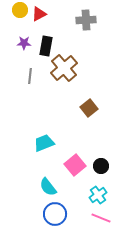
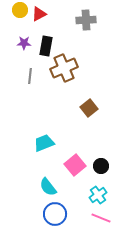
brown cross: rotated 16 degrees clockwise
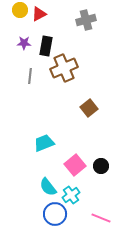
gray cross: rotated 12 degrees counterclockwise
cyan cross: moved 27 px left
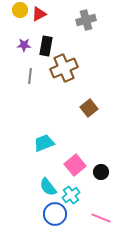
purple star: moved 2 px down
black circle: moved 6 px down
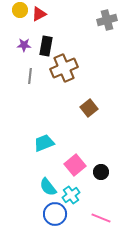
gray cross: moved 21 px right
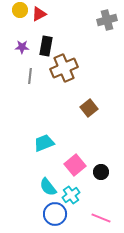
purple star: moved 2 px left, 2 px down
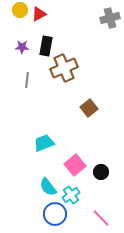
gray cross: moved 3 px right, 2 px up
gray line: moved 3 px left, 4 px down
pink line: rotated 24 degrees clockwise
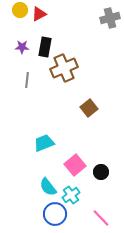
black rectangle: moved 1 px left, 1 px down
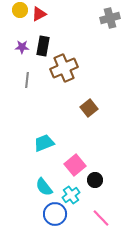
black rectangle: moved 2 px left, 1 px up
black circle: moved 6 px left, 8 px down
cyan semicircle: moved 4 px left
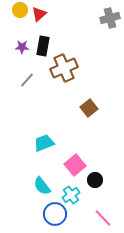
red triangle: rotated 14 degrees counterclockwise
gray line: rotated 35 degrees clockwise
cyan semicircle: moved 2 px left, 1 px up
pink line: moved 2 px right
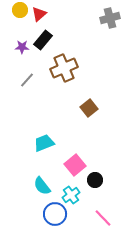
black rectangle: moved 6 px up; rotated 30 degrees clockwise
